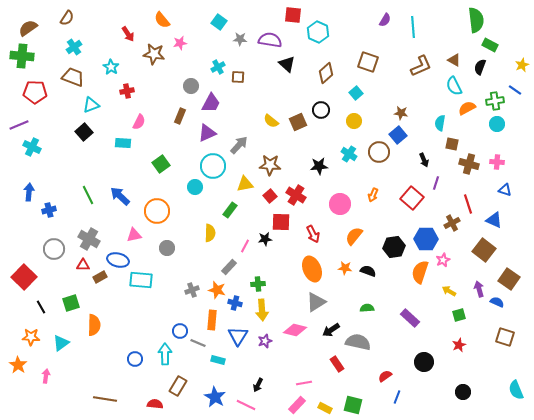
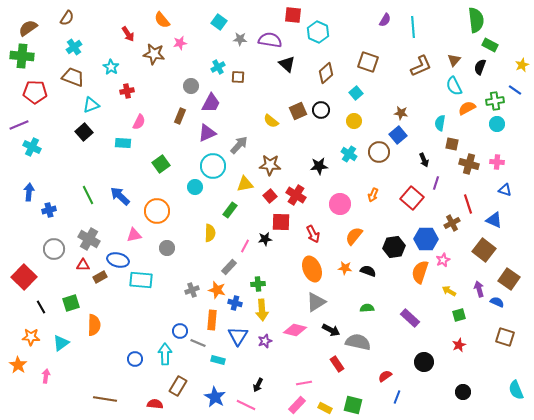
brown triangle at (454, 60): rotated 40 degrees clockwise
brown square at (298, 122): moved 11 px up
black arrow at (331, 330): rotated 120 degrees counterclockwise
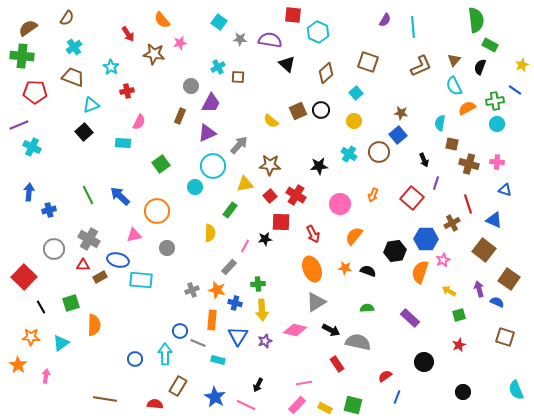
black hexagon at (394, 247): moved 1 px right, 4 px down
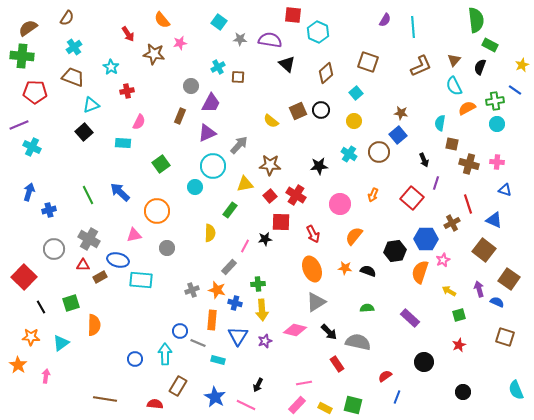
blue arrow at (29, 192): rotated 12 degrees clockwise
blue arrow at (120, 196): moved 4 px up
black arrow at (331, 330): moved 2 px left, 2 px down; rotated 18 degrees clockwise
